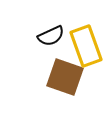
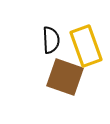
black semicircle: moved 4 px down; rotated 68 degrees counterclockwise
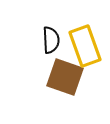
yellow rectangle: moved 1 px left
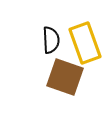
yellow rectangle: moved 3 px up
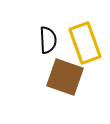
black semicircle: moved 3 px left
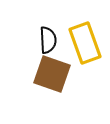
brown square: moved 13 px left, 3 px up
